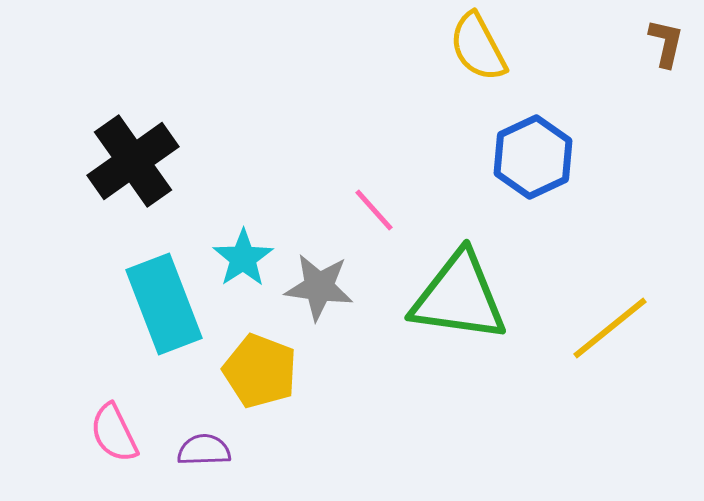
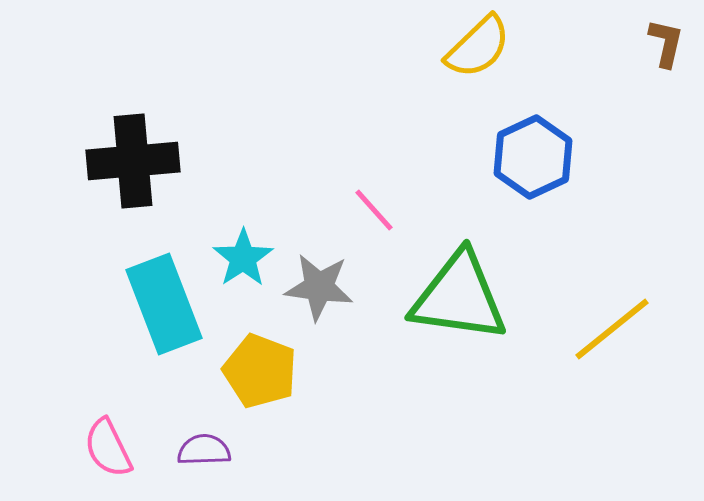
yellow semicircle: rotated 106 degrees counterclockwise
black cross: rotated 30 degrees clockwise
yellow line: moved 2 px right, 1 px down
pink semicircle: moved 6 px left, 15 px down
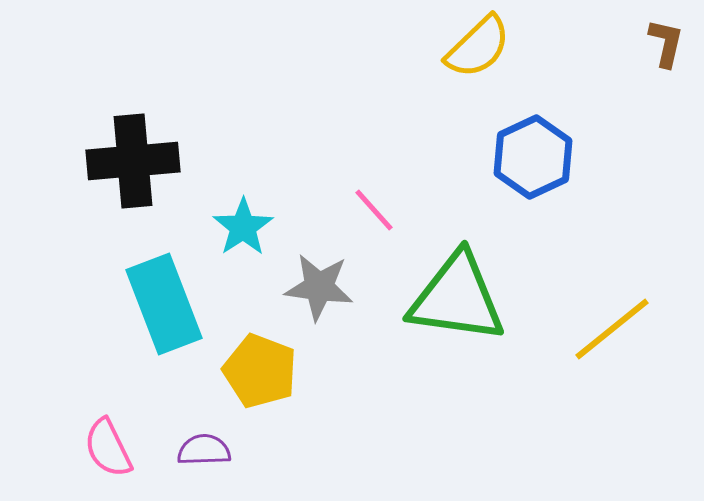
cyan star: moved 31 px up
green triangle: moved 2 px left, 1 px down
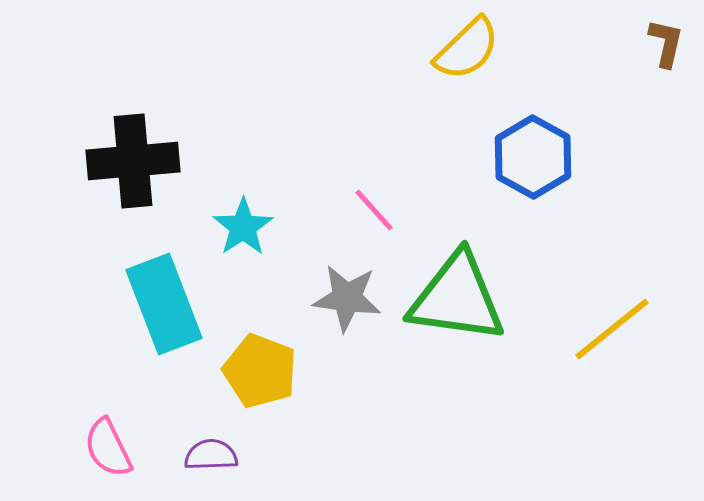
yellow semicircle: moved 11 px left, 2 px down
blue hexagon: rotated 6 degrees counterclockwise
gray star: moved 28 px right, 11 px down
purple semicircle: moved 7 px right, 5 px down
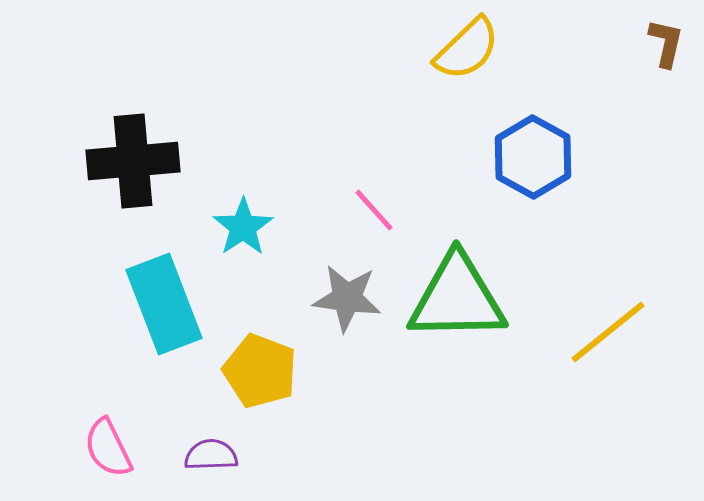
green triangle: rotated 9 degrees counterclockwise
yellow line: moved 4 px left, 3 px down
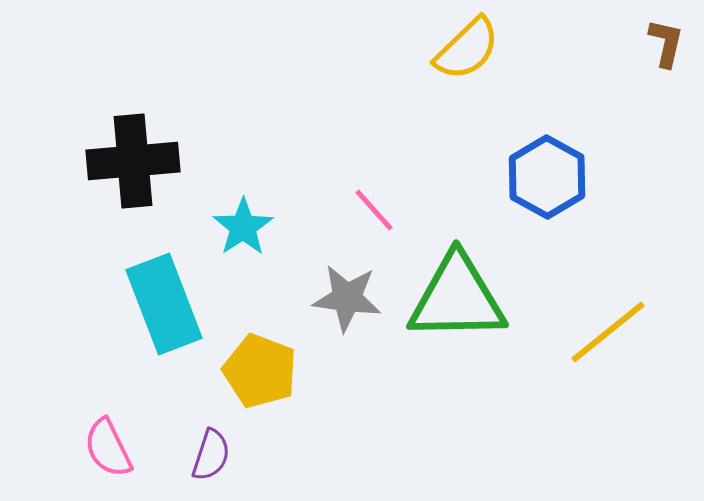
blue hexagon: moved 14 px right, 20 px down
purple semicircle: rotated 110 degrees clockwise
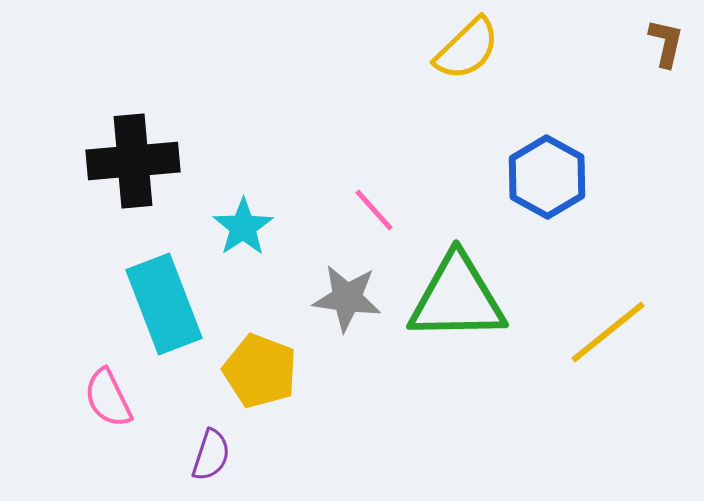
pink semicircle: moved 50 px up
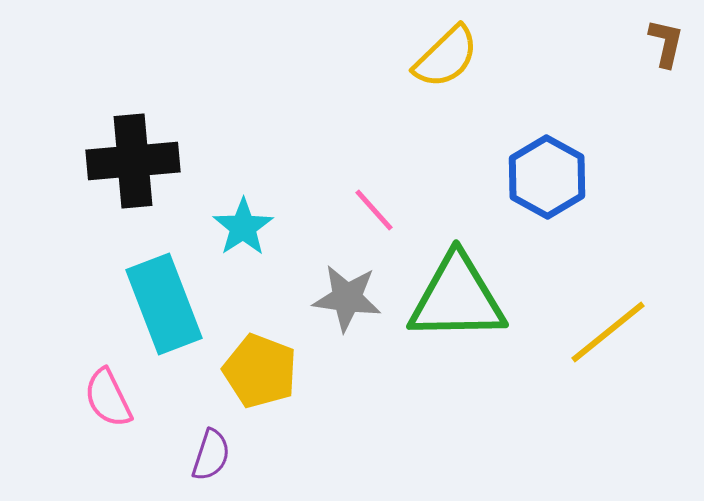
yellow semicircle: moved 21 px left, 8 px down
